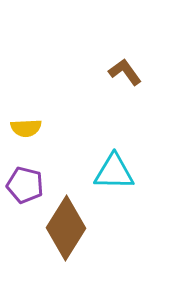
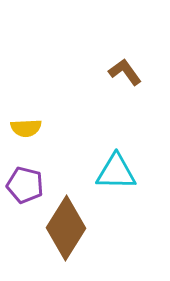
cyan triangle: moved 2 px right
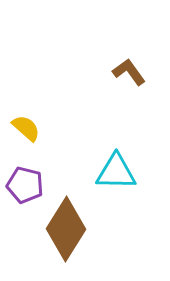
brown L-shape: moved 4 px right
yellow semicircle: rotated 136 degrees counterclockwise
brown diamond: moved 1 px down
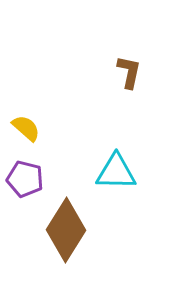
brown L-shape: rotated 48 degrees clockwise
purple pentagon: moved 6 px up
brown diamond: moved 1 px down
